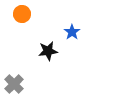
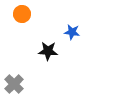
blue star: rotated 28 degrees counterclockwise
black star: rotated 12 degrees clockwise
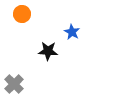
blue star: rotated 21 degrees clockwise
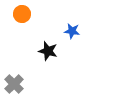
blue star: moved 1 px up; rotated 21 degrees counterclockwise
black star: rotated 12 degrees clockwise
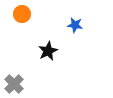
blue star: moved 3 px right, 6 px up
black star: rotated 30 degrees clockwise
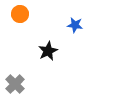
orange circle: moved 2 px left
gray cross: moved 1 px right
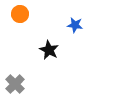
black star: moved 1 px right, 1 px up; rotated 18 degrees counterclockwise
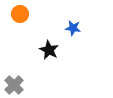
blue star: moved 2 px left, 3 px down
gray cross: moved 1 px left, 1 px down
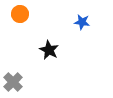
blue star: moved 9 px right, 6 px up
gray cross: moved 1 px left, 3 px up
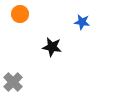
black star: moved 3 px right, 3 px up; rotated 18 degrees counterclockwise
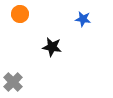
blue star: moved 1 px right, 3 px up
